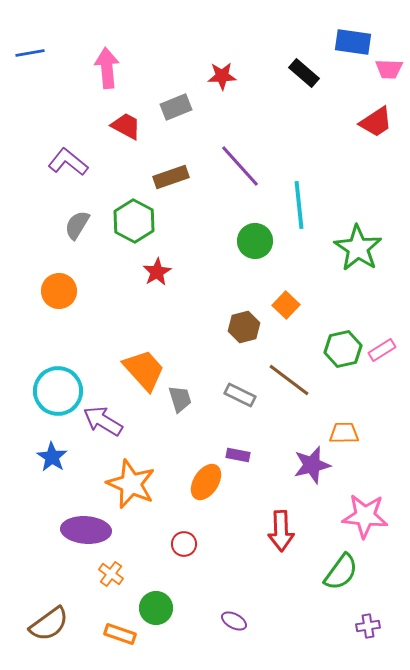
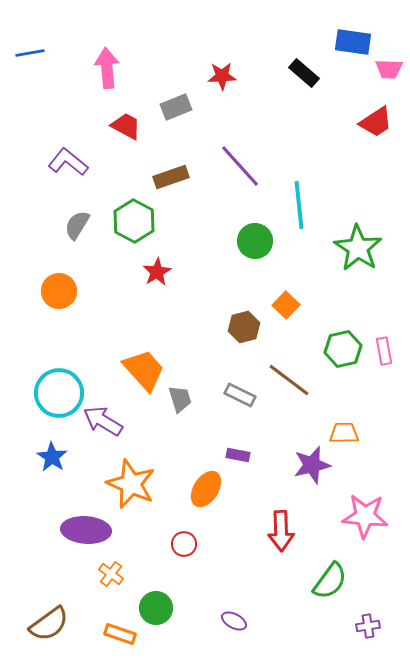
pink rectangle at (382, 350): moved 2 px right, 1 px down; rotated 68 degrees counterclockwise
cyan circle at (58, 391): moved 1 px right, 2 px down
orange ellipse at (206, 482): moved 7 px down
green semicircle at (341, 572): moved 11 px left, 9 px down
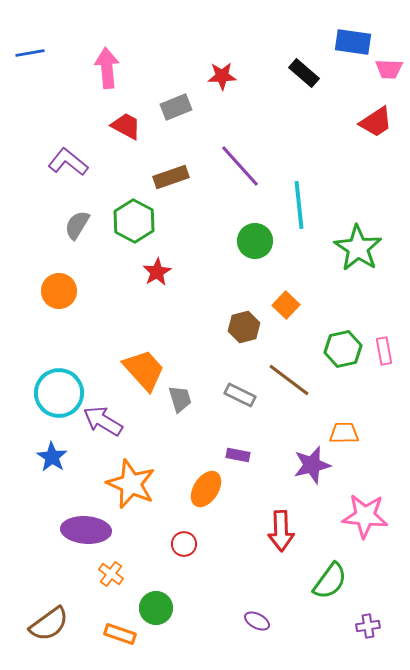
purple ellipse at (234, 621): moved 23 px right
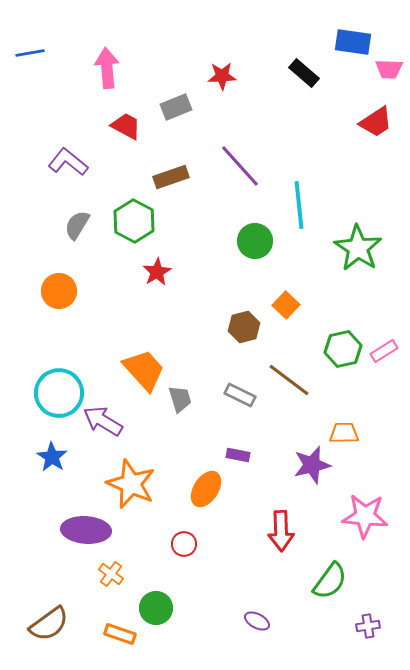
pink rectangle at (384, 351): rotated 68 degrees clockwise
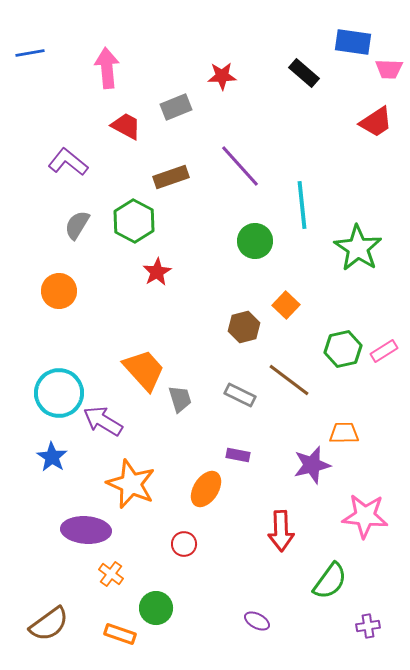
cyan line at (299, 205): moved 3 px right
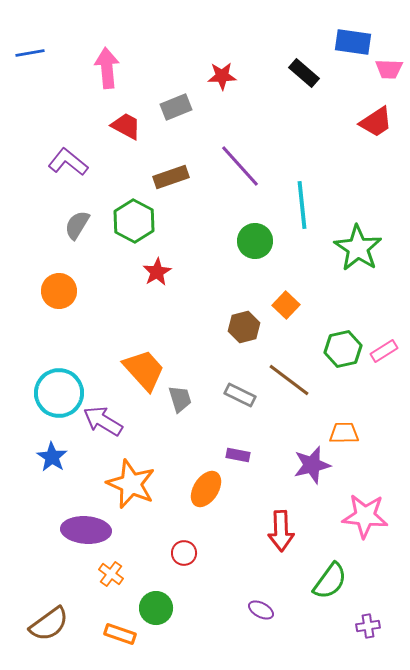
red circle at (184, 544): moved 9 px down
purple ellipse at (257, 621): moved 4 px right, 11 px up
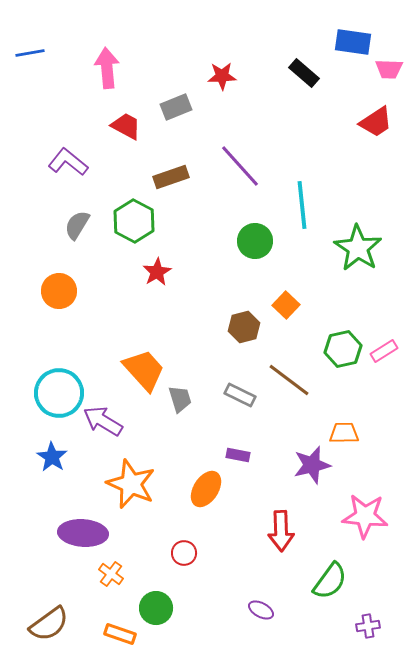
purple ellipse at (86, 530): moved 3 px left, 3 px down
